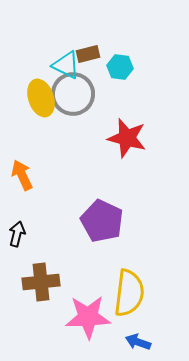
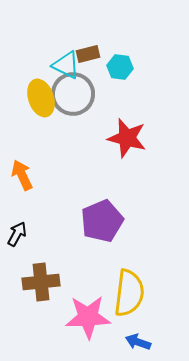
purple pentagon: rotated 24 degrees clockwise
black arrow: rotated 15 degrees clockwise
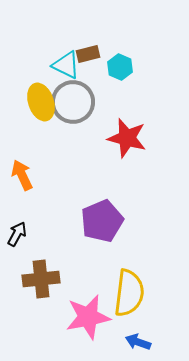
cyan hexagon: rotated 15 degrees clockwise
gray circle: moved 8 px down
yellow ellipse: moved 4 px down
brown cross: moved 3 px up
pink star: rotated 9 degrees counterclockwise
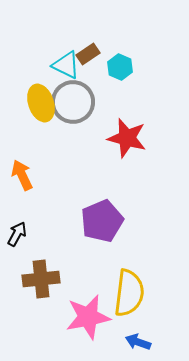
brown rectangle: rotated 20 degrees counterclockwise
yellow ellipse: moved 1 px down
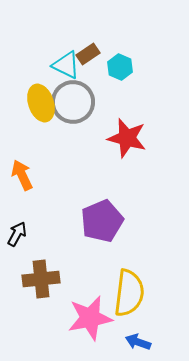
pink star: moved 2 px right, 1 px down
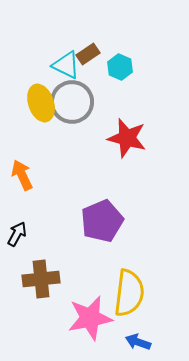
gray circle: moved 1 px left
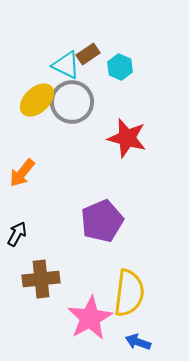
yellow ellipse: moved 4 px left, 3 px up; rotated 66 degrees clockwise
orange arrow: moved 2 px up; rotated 116 degrees counterclockwise
pink star: rotated 18 degrees counterclockwise
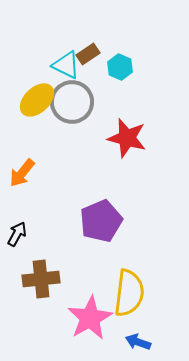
purple pentagon: moved 1 px left
